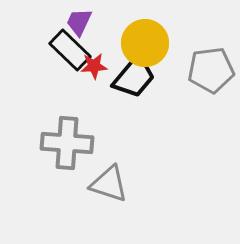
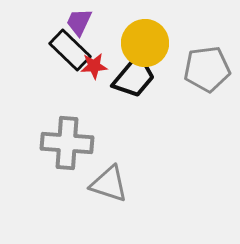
gray pentagon: moved 4 px left, 1 px up
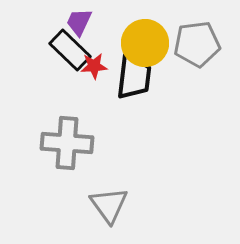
gray pentagon: moved 10 px left, 25 px up
black trapezoid: rotated 33 degrees counterclockwise
gray triangle: moved 21 px down; rotated 36 degrees clockwise
